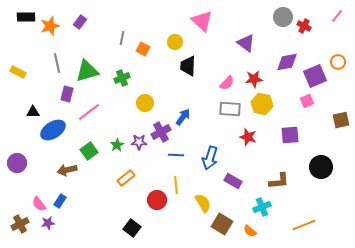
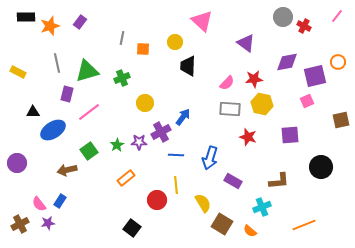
orange square at (143, 49): rotated 24 degrees counterclockwise
purple square at (315, 76): rotated 10 degrees clockwise
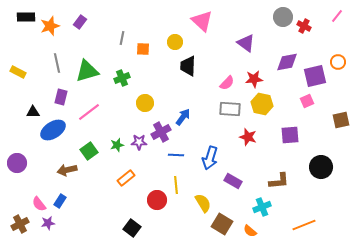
purple rectangle at (67, 94): moved 6 px left, 3 px down
green star at (117, 145): rotated 16 degrees clockwise
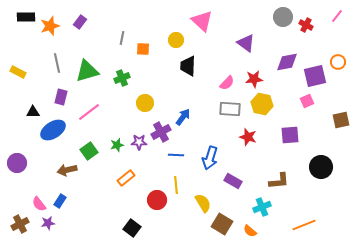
red cross at (304, 26): moved 2 px right, 1 px up
yellow circle at (175, 42): moved 1 px right, 2 px up
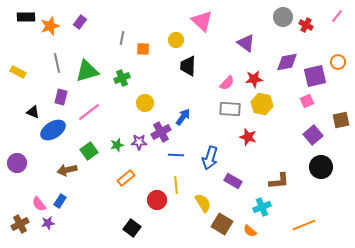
black triangle at (33, 112): rotated 24 degrees clockwise
purple square at (290, 135): moved 23 px right; rotated 36 degrees counterclockwise
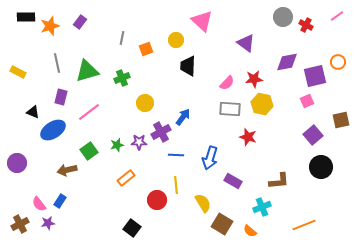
pink line at (337, 16): rotated 16 degrees clockwise
orange square at (143, 49): moved 3 px right; rotated 24 degrees counterclockwise
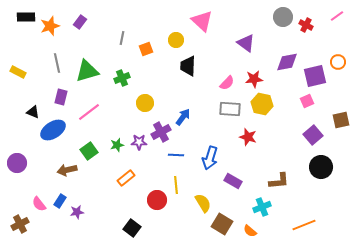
purple star at (48, 223): moved 29 px right, 11 px up
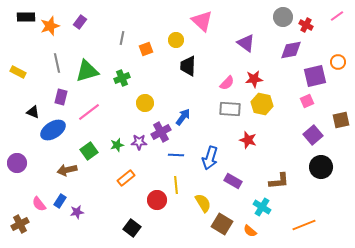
purple diamond at (287, 62): moved 4 px right, 12 px up
red star at (248, 137): moved 3 px down
cyan cross at (262, 207): rotated 36 degrees counterclockwise
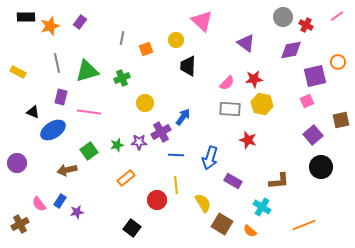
pink line at (89, 112): rotated 45 degrees clockwise
